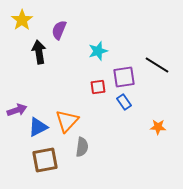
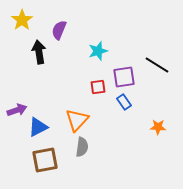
orange triangle: moved 10 px right, 1 px up
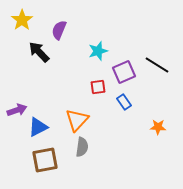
black arrow: rotated 35 degrees counterclockwise
purple square: moved 5 px up; rotated 15 degrees counterclockwise
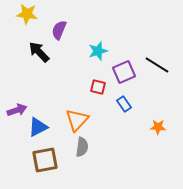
yellow star: moved 5 px right, 6 px up; rotated 30 degrees counterclockwise
red square: rotated 21 degrees clockwise
blue rectangle: moved 2 px down
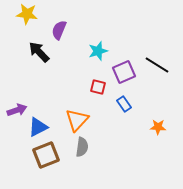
brown square: moved 1 px right, 5 px up; rotated 12 degrees counterclockwise
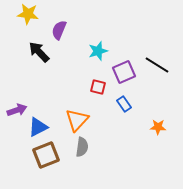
yellow star: moved 1 px right
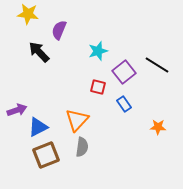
purple square: rotated 15 degrees counterclockwise
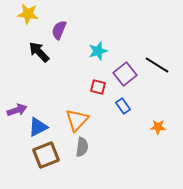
purple square: moved 1 px right, 2 px down
blue rectangle: moved 1 px left, 2 px down
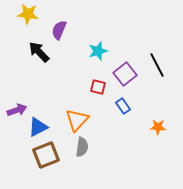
black line: rotated 30 degrees clockwise
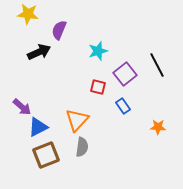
black arrow: rotated 110 degrees clockwise
purple arrow: moved 5 px right, 3 px up; rotated 60 degrees clockwise
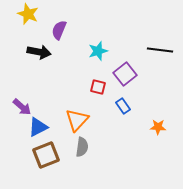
yellow star: rotated 15 degrees clockwise
black arrow: rotated 35 degrees clockwise
black line: moved 3 px right, 15 px up; rotated 55 degrees counterclockwise
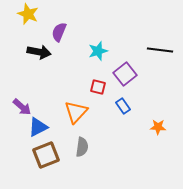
purple semicircle: moved 2 px down
orange triangle: moved 1 px left, 8 px up
